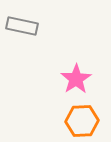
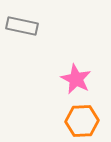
pink star: rotated 12 degrees counterclockwise
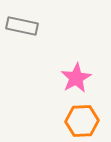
pink star: moved 1 px up; rotated 16 degrees clockwise
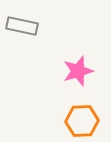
pink star: moved 2 px right, 7 px up; rotated 12 degrees clockwise
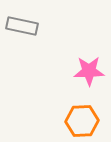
pink star: moved 11 px right; rotated 16 degrees clockwise
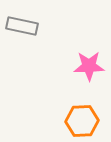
pink star: moved 5 px up
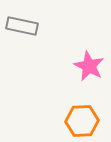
pink star: rotated 28 degrees clockwise
